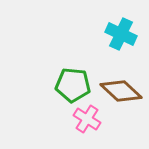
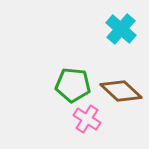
cyan cross: moved 5 px up; rotated 16 degrees clockwise
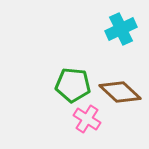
cyan cross: rotated 24 degrees clockwise
brown diamond: moved 1 px left, 1 px down
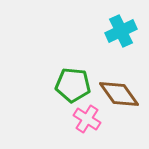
cyan cross: moved 2 px down
brown diamond: moved 1 px left, 2 px down; rotated 12 degrees clockwise
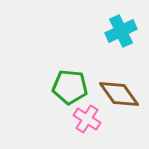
green pentagon: moved 3 px left, 2 px down
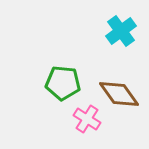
cyan cross: rotated 12 degrees counterclockwise
green pentagon: moved 7 px left, 4 px up
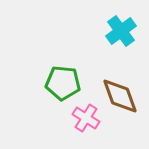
brown diamond: moved 1 px right, 2 px down; rotated 15 degrees clockwise
pink cross: moved 1 px left, 1 px up
